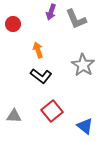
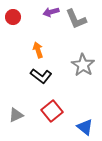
purple arrow: rotated 56 degrees clockwise
red circle: moved 7 px up
gray triangle: moved 2 px right, 1 px up; rotated 28 degrees counterclockwise
blue triangle: moved 1 px down
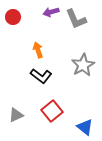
gray star: rotated 10 degrees clockwise
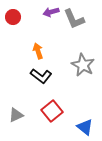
gray L-shape: moved 2 px left
orange arrow: moved 1 px down
gray star: rotated 15 degrees counterclockwise
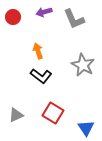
purple arrow: moved 7 px left
red square: moved 1 px right, 2 px down; rotated 20 degrees counterclockwise
blue triangle: moved 1 px right, 1 px down; rotated 18 degrees clockwise
